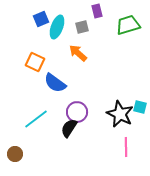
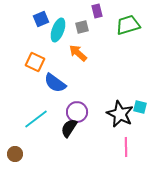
cyan ellipse: moved 1 px right, 3 px down
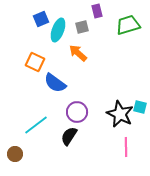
cyan line: moved 6 px down
black semicircle: moved 8 px down
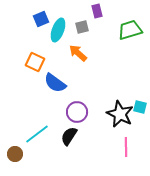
green trapezoid: moved 2 px right, 5 px down
cyan line: moved 1 px right, 9 px down
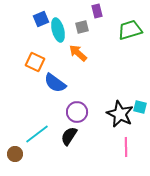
cyan ellipse: rotated 35 degrees counterclockwise
